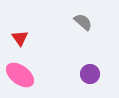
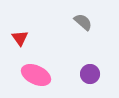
pink ellipse: moved 16 px right; rotated 12 degrees counterclockwise
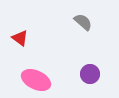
red triangle: rotated 18 degrees counterclockwise
pink ellipse: moved 5 px down
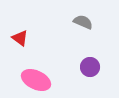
gray semicircle: rotated 18 degrees counterclockwise
purple circle: moved 7 px up
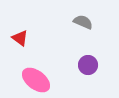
purple circle: moved 2 px left, 2 px up
pink ellipse: rotated 12 degrees clockwise
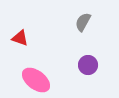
gray semicircle: rotated 84 degrees counterclockwise
red triangle: rotated 18 degrees counterclockwise
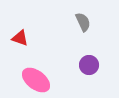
gray semicircle: rotated 126 degrees clockwise
purple circle: moved 1 px right
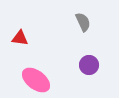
red triangle: rotated 12 degrees counterclockwise
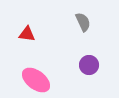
red triangle: moved 7 px right, 4 px up
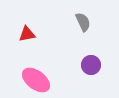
red triangle: rotated 18 degrees counterclockwise
purple circle: moved 2 px right
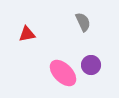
pink ellipse: moved 27 px right, 7 px up; rotated 8 degrees clockwise
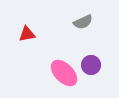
gray semicircle: rotated 90 degrees clockwise
pink ellipse: moved 1 px right
